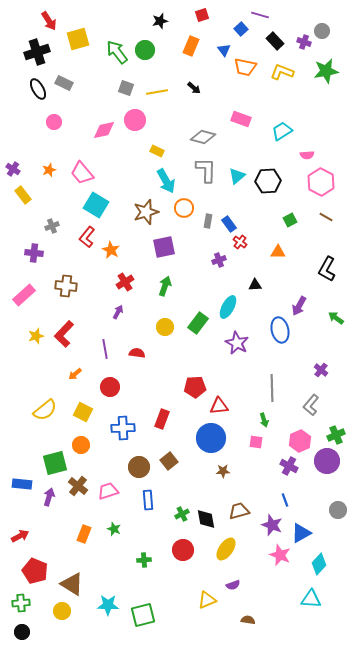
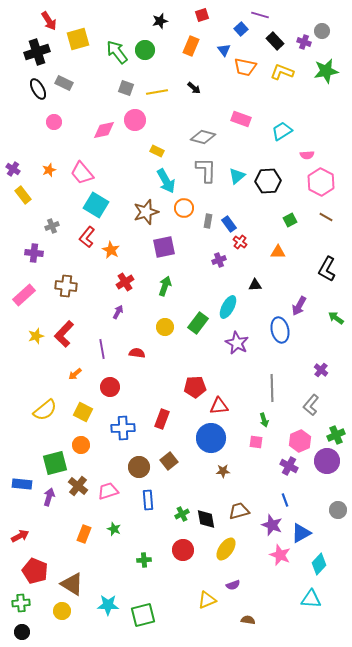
purple line at (105, 349): moved 3 px left
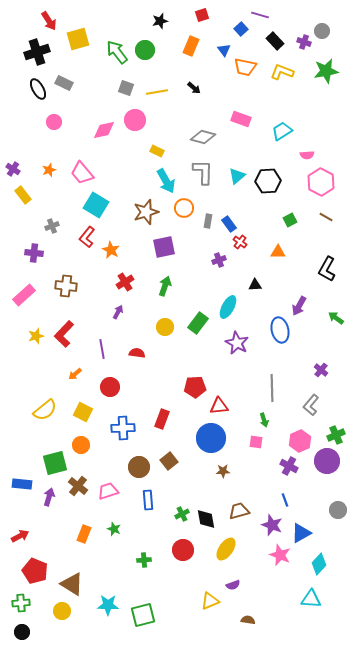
gray L-shape at (206, 170): moved 3 px left, 2 px down
yellow triangle at (207, 600): moved 3 px right, 1 px down
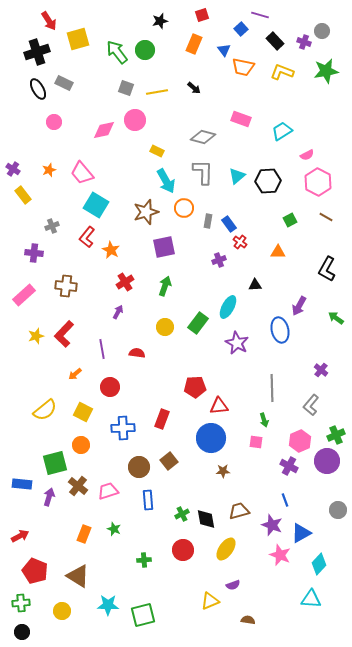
orange rectangle at (191, 46): moved 3 px right, 2 px up
orange trapezoid at (245, 67): moved 2 px left
pink semicircle at (307, 155): rotated 24 degrees counterclockwise
pink hexagon at (321, 182): moved 3 px left
brown triangle at (72, 584): moved 6 px right, 8 px up
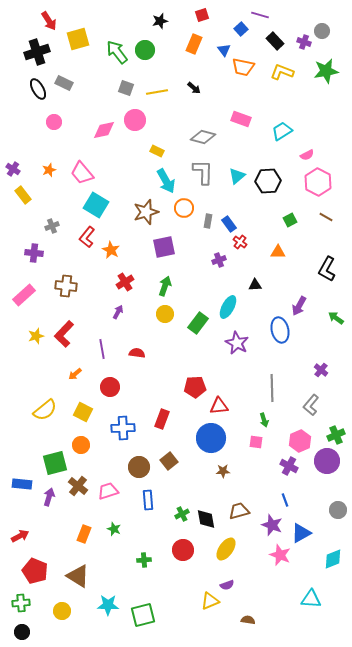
yellow circle at (165, 327): moved 13 px up
cyan diamond at (319, 564): moved 14 px right, 5 px up; rotated 25 degrees clockwise
purple semicircle at (233, 585): moved 6 px left
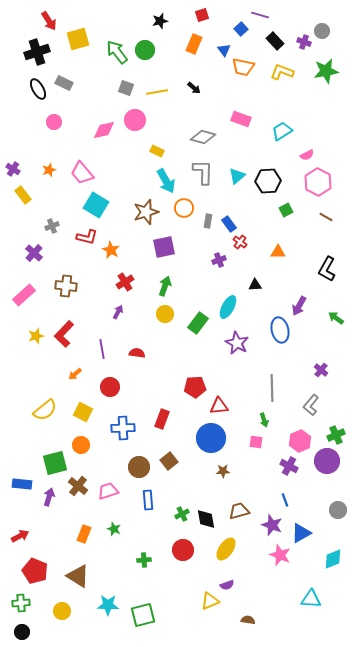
green square at (290, 220): moved 4 px left, 10 px up
red L-shape at (87, 237): rotated 115 degrees counterclockwise
purple cross at (34, 253): rotated 36 degrees clockwise
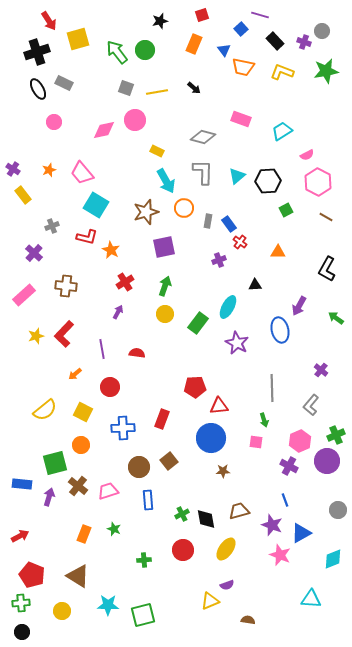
red pentagon at (35, 571): moved 3 px left, 4 px down
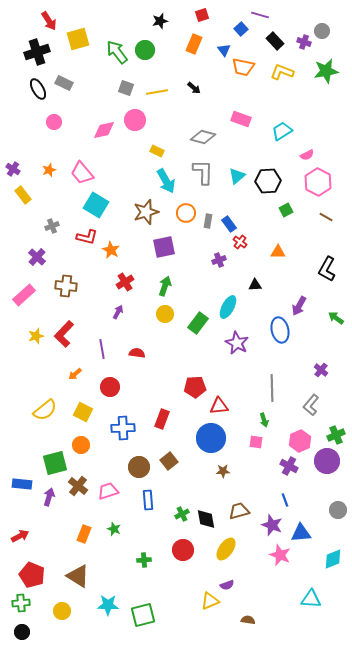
orange circle at (184, 208): moved 2 px right, 5 px down
purple cross at (34, 253): moved 3 px right, 4 px down
blue triangle at (301, 533): rotated 25 degrees clockwise
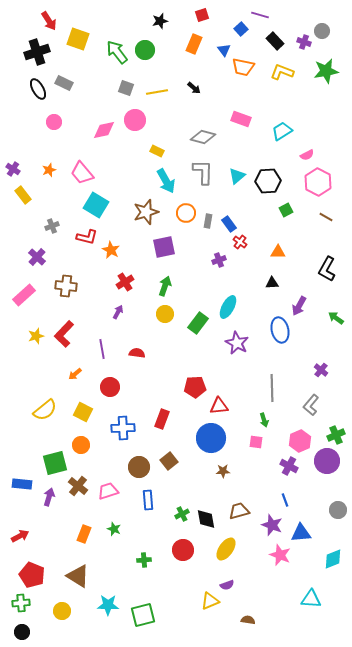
yellow square at (78, 39): rotated 35 degrees clockwise
black triangle at (255, 285): moved 17 px right, 2 px up
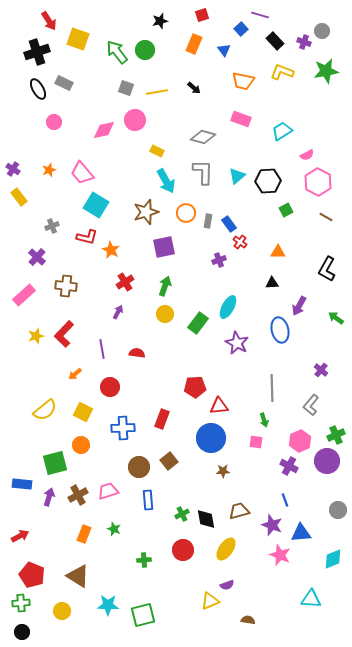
orange trapezoid at (243, 67): moved 14 px down
yellow rectangle at (23, 195): moved 4 px left, 2 px down
brown cross at (78, 486): moved 9 px down; rotated 24 degrees clockwise
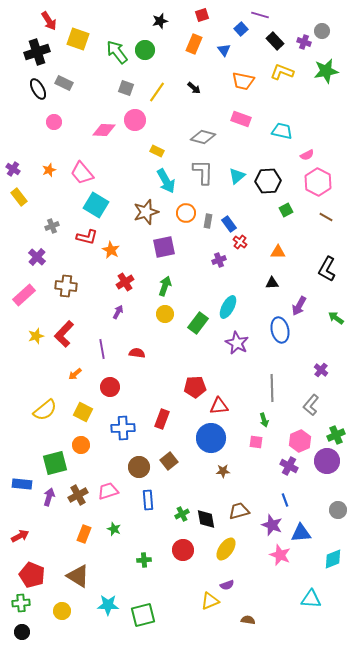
yellow line at (157, 92): rotated 45 degrees counterclockwise
pink diamond at (104, 130): rotated 15 degrees clockwise
cyan trapezoid at (282, 131): rotated 45 degrees clockwise
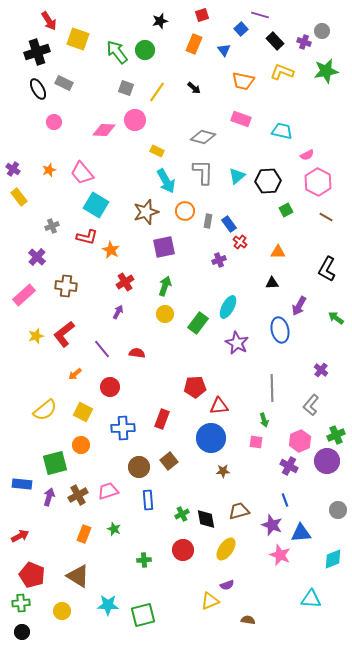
orange circle at (186, 213): moved 1 px left, 2 px up
red L-shape at (64, 334): rotated 8 degrees clockwise
purple line at (102, 349): rotated 30 degrees counterclockwise
